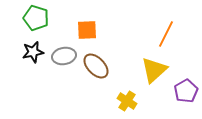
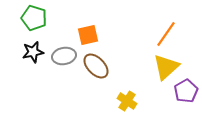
green pentagon: moved 2 px left
orange square: moved 1 px right, 5 px down; rotated 10 degrees counterclockwise
orange line: rotated 8 degrees clockwise
yellow triangle: moved 12 px right, 3 px up
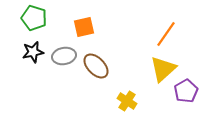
orange square: moved 4 px left, 8 px up
yellow triangle: moved 3 px left, 2 px down
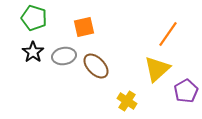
orange line: moved 2 px right
black star: rotated 25 degrees counterclockwise
yellow triangle: moved 6 px left
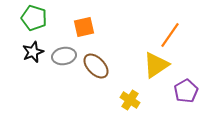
orange line: moved 2 px right, 1 px down
black star: rotated 15 degrees clockwise
yellow triangle: moved 1 px left, 4 px up; rotated 8 degrees clockwise
yellow cross: moved 3 px right, 1 px up
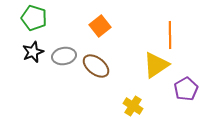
orange square: moved 16 px right, 1 px up; rotated 25 degrees counterclockwise
orange line: rotated 36 degrees counterclockwise
brown ellipse: rotated 8 degrees counterclockwise
purple pentagon: moved 2 px up
yellow cross: moved 3 px right, 6 px down
